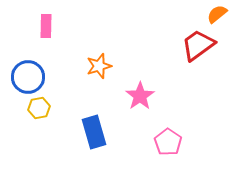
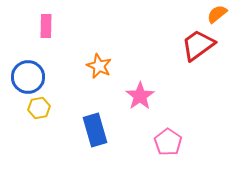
orange star: rotated 30 degrees counterclockwise
blue rectangle: moved 1 px right, 2 px up
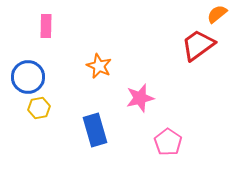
pink star: moved 2 px down; rotated 20 degrees clockwise
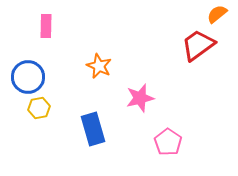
blue rectangle: moved 2 px left, 1 px up
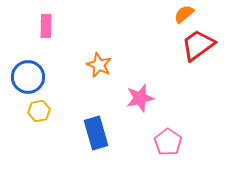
orange semicircle: moved 33 px left
orange star: moved 1 px up
yellow hexagon: moved 3 px down
blue rectangle: moved 3 px right, 4 px down
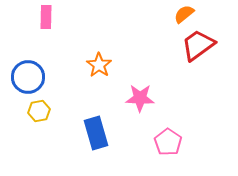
pink rectangle: moved 9 px up
orange star: rotated 10 degrees clockwise
pink star: rotated 16 degrees clockwise
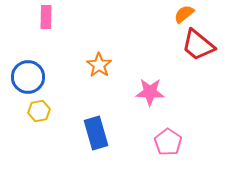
red trapezoid: rotated 105 degrees counterclockwise
pink star: moved 10 px right, 6 px up
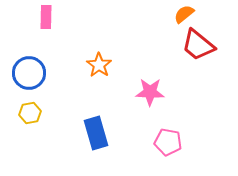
blue circle: moved 1 px right, 4 px up
yellow hexagon: moved 9 px left, 2 px down
pink pentagon: rotated 24 degrees counterclockwise
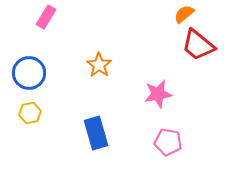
pink rectangle: rotated 30 degrees clockwise
pink star: moved 8 px right, 2 px down; rotated 12 degrees counterclockwise
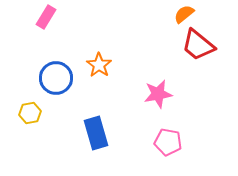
blue circle: moved 27 px right, 5 px down
